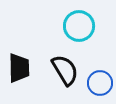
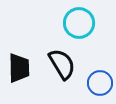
cyan circle: moved 3 px up
black semicircle: moved 3 px left, 6 px up
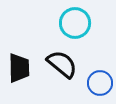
cyan circle: moved 4 px left
black semicircle: rotated 20 degrees counterclockwise
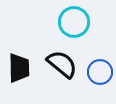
cyan circle: moved 1 px left, 1 px up
blue circle: moved 11 px up
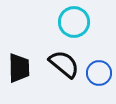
black semicircle: moved 2 px right
blue circle: moved 1 px left, 1 px down
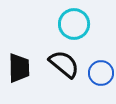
cyan circle: moved 2 px down
blue circle: moved 2 px right
